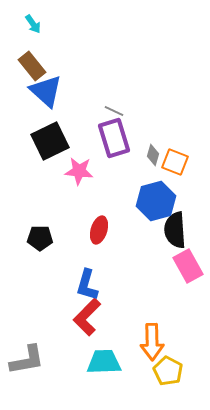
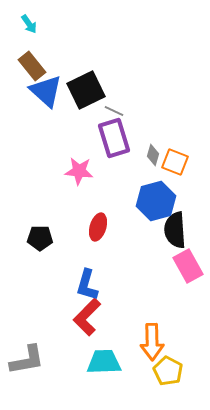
cyan arrow: moved 4 px left
black square: moved 36 px right, 51 px up
red ellipse: moved 1 px left, 3 px up
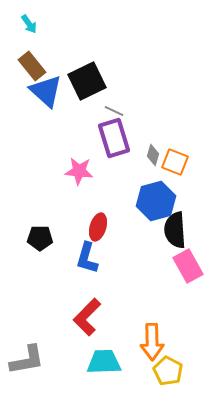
black square: moved 1 px right, 9 px up
blue L-shape: moved 27 px up
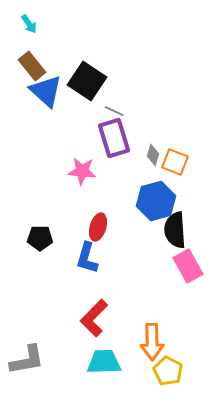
black square: rotated 30 degrees counterclockwise
pink star: moved 3 px right
red L-shape: moved 7 px right, 1 px down
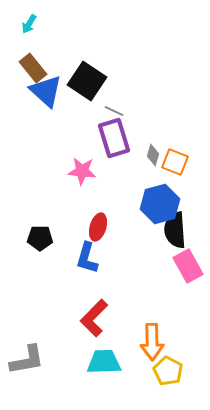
cyan arrow: rotated 66 degrees clockwise
brown rectangle: moved 1 px right, 2 px down
blue hexagon: moved 4 px right, 3 px down
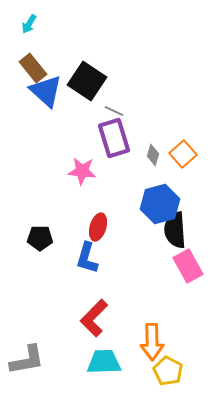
orange square: moved 8 px right, 8 px up; rotated 28 degrees clockwise
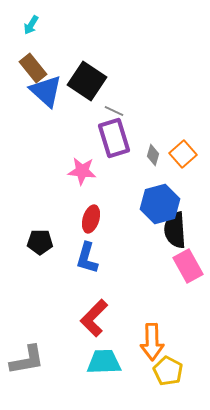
cyan arrow: moved 2 px right, 1 px down
red ellipse: moved 7 px left, 8 px up
black pentagon: moved 4 px down
